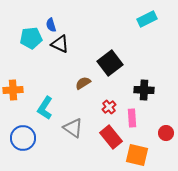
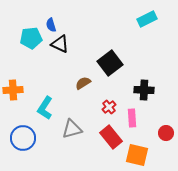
gray triangle: moved 1 px left, 1 px down; rotated 50 degrees counterclockwise
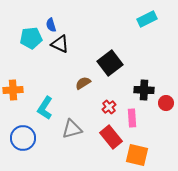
red circle: moved 30 px up
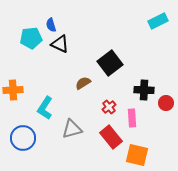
cyan rectangle: moved 11 px right, 2 px down
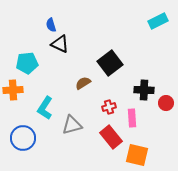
cyan pentagon: moved 4 px left, 25 px down
red cross: rotated 24 degrees clockwise
gray triangle: moved 4 px up
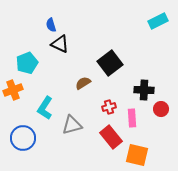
cyan pentagon: rotated 15 degrees counterclockwise
orange cross: rotated 18 degrees counterclockwise
red circle: moved 5 px left, 6 px down
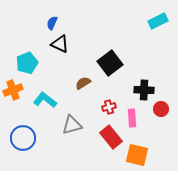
blue semicircle: moved 1 px right, 2 px up; rotated 40 degrees clockwise
cyan L-shape: moved 8 px up; rotated 95 degrees clockwise
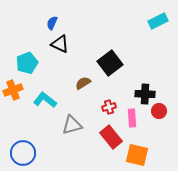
black cross: moved 1 px right, 4 px down
red circle: moved 2 px left, 2 px down
blue circle: moved 15 px down
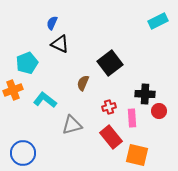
brown semicircle: rotated 35 degrees counterclockwise
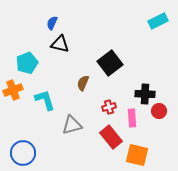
black triangle: rotated 12 degrees counterclockwise
cyan L-shape: rotated 35 degrees clockwise
